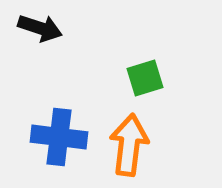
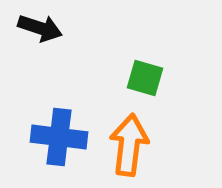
green square: rotated 33 degrees clockwise
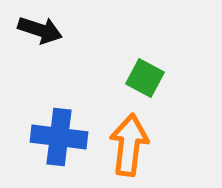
black arrow: moved 2 px down
green square: rotated 12 degrees clockwise
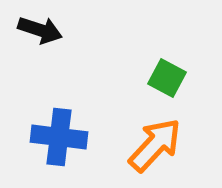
green square: moved 22 px right
orange arrow: moved 26 px right; rotated 36 degrees clockwise
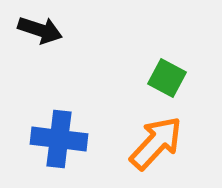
blue cross: moved 2 px down
orange arrow: moved 1 px right, 2 px up
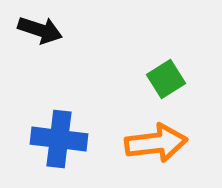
green square: moved 1 px left, 1 px down; rotated 30 degrees clockwise
orange arrow: rotated 40 degrees clockwise
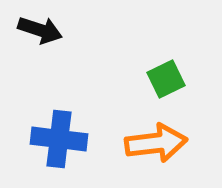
green square: rotated 6 degrees clockwise
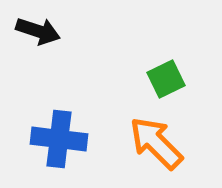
black arrow: moved 2 px left, 1 px down
orange arrow: rotated 128 degrees counterclockwise
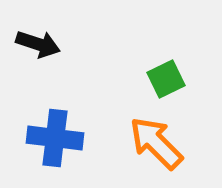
black arrow: moved 13 px down
blue cross: moved 4 px left, 1 px up
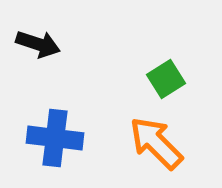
green square: rotated 6 degrees counterclockwise
